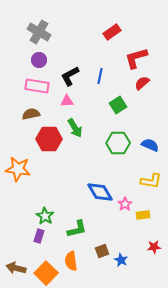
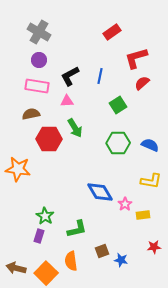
blue star: rotated 16 degrees counterclockwise
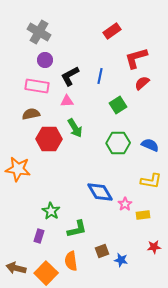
red rectangle: moved 1 px up
purple circle: moved 6 px right
green star: moved 6 px right, 5 px up
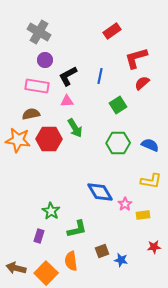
black L-shape: moved 2 px left
orange star: moved 29 px up
